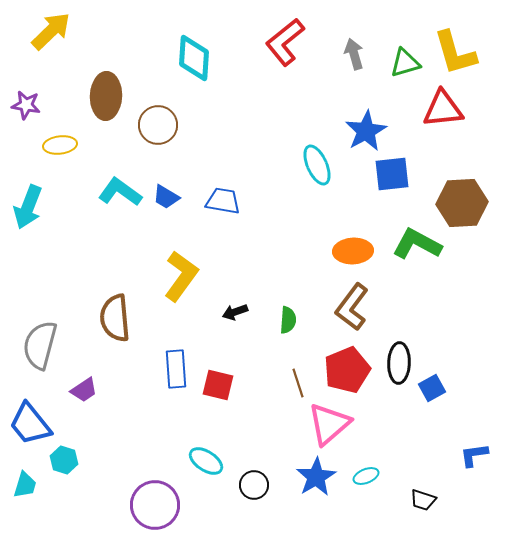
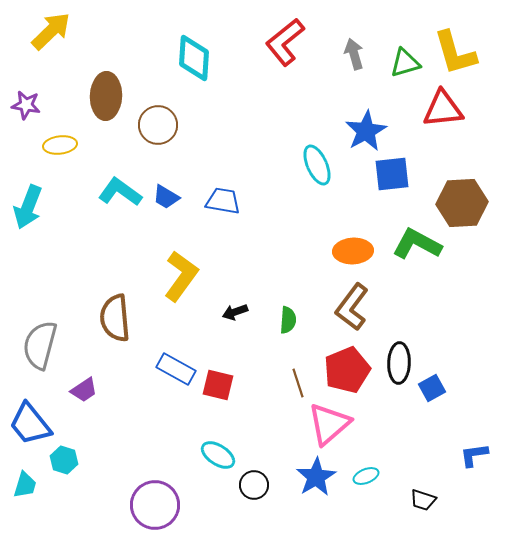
blue rectangle at (176, 369): rotated 57 degrees counterclockwise
cyan ellipse at (206, 461): moved 12 px right, 6 px up
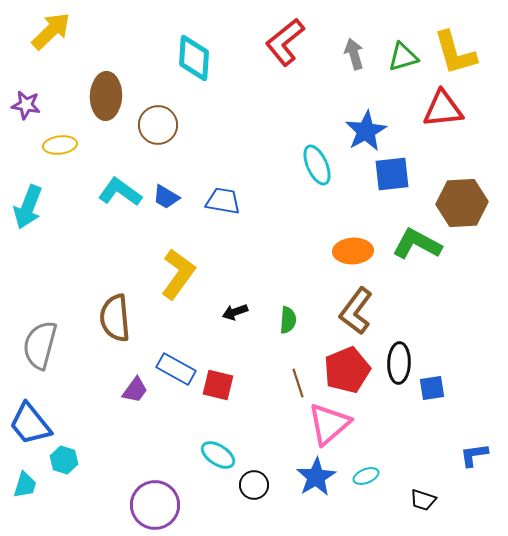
green triangle at (405, 63): moved 2 px left, 6 px up
yellow L-shape at (181, 276): moved 3 px left, 2 px up
brown L-shape at (352, 307): moved 4 px right, 4 px down
blue square at (432, 388): rotated 20 degrees clockwise
purple trapezoid at (84, 390): moved 51 px right; rotated 20 degrees counterclockwise
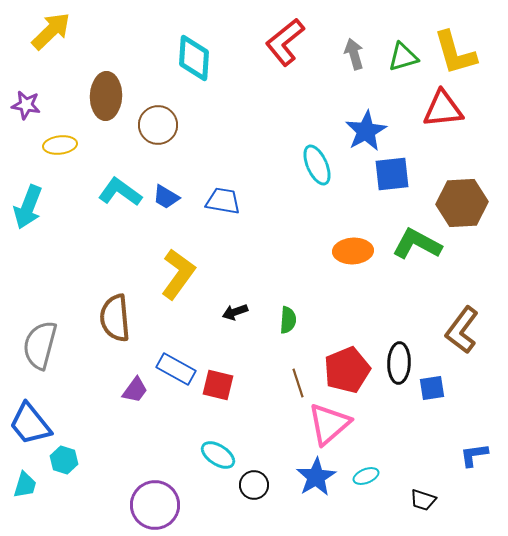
brown L-shape at (356, 311): moved 106 px right, 19 px down
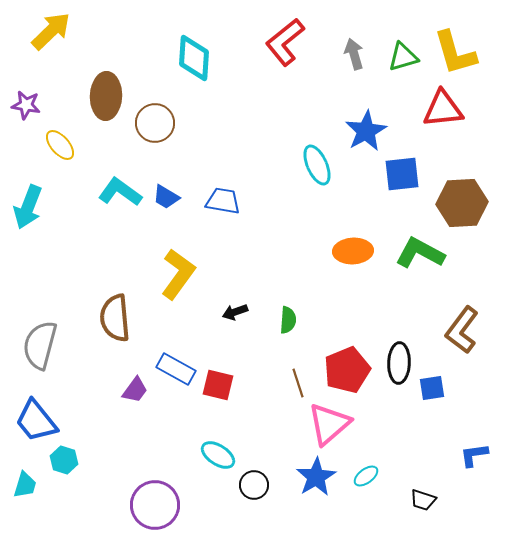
brown circle at (158, 125): moved 3 px left, 2 px up
yellow ellipse at (60, 145): rotated 56 degrees clockwise
blue square at (392, 174): moved 10 px right
green L-shape at (417, 244): moved 3 px right, 9 px down
blue trapezoid at (30, 424): moved 6 px right, 3 px up
cyan ellipse at (366, 476): rotated 15 degrees counterclockwise
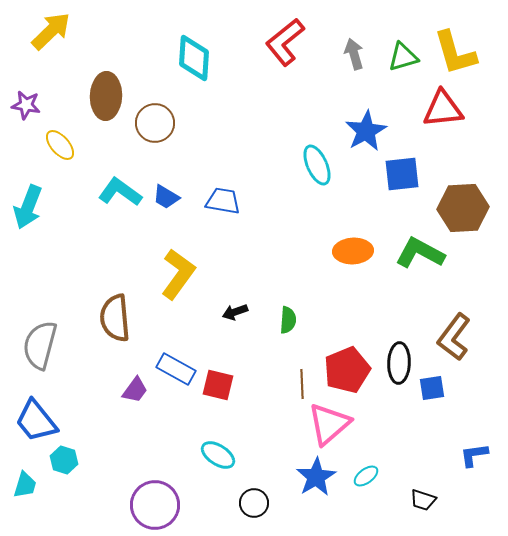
brown hexagon at (462, 203): moved 1 px right, 5 px down
brown L-shape at (462, 330): moved 8 px left, 7 px down
brown line at (298, 383): moved 4 px right, 1 px down; rotated 16 degrees clockwise
black circle at (254, 485): moved 18 px down
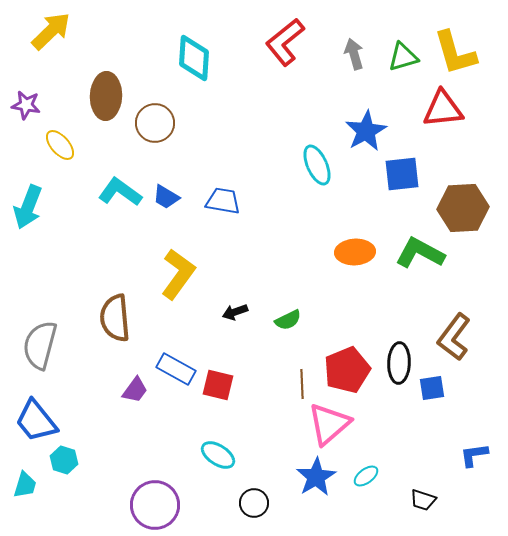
orange ellipse at (353, 251): moved 2 px right, 1 px down
green semicircle at (288, 320): rotated 60 degrees clockwise
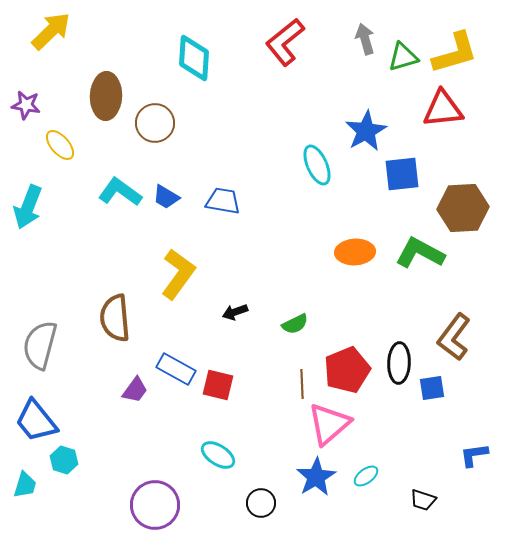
yellow L-shape at (455, 53): rotated 90 degrees counterclockwise
gray arrow at (354, 54): moved 11 px right, 15 px up
green semicircle at (288, 320): moved 7 px right, 4 px down
black circle at (254, 503): moved 7 px right
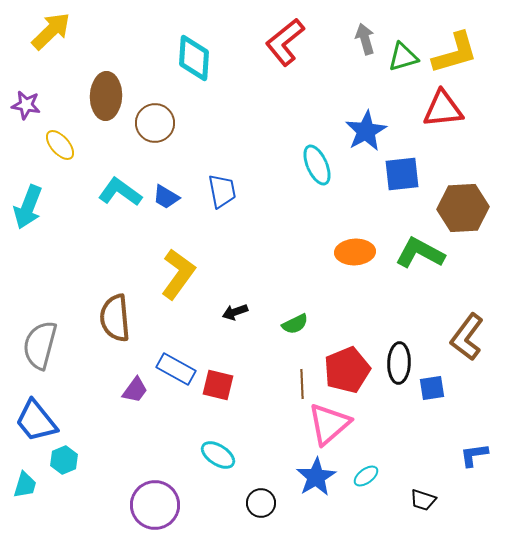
blue trapezoid at (223, 201): moved 1 px left, 10 px up; rotated 69 degrees clockwise
brown L-shape at (454, 337): moved 13 px right
cyan hexagon at (64, 460): rotated 20 degrees clockwise
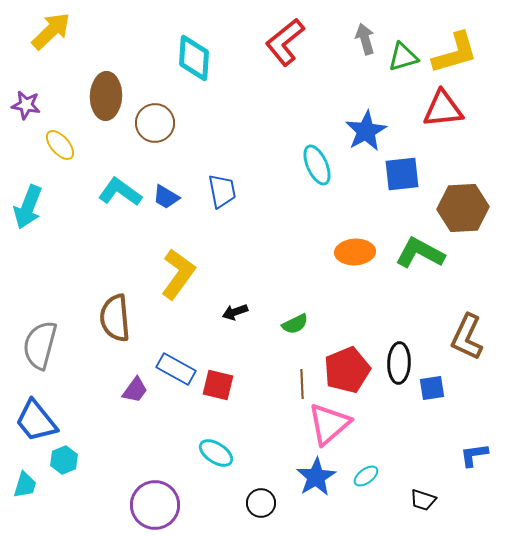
brown L-shape at (467, 337): rotated 12 degrees counterclockwise
cyan ellipse at (218, 455): moved 2 px left, 2 px up
